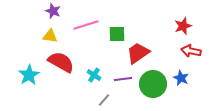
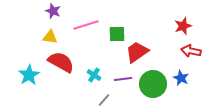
yellow triangle: moved 1 px down
red trapezoid: moved 1 px left, 1 px up
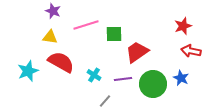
green square: moved 3 px left
cyan star: moved 1 px left, 4 px up; rotated 10 degrees clockwise
gray line: moved 1 px right, 1 px down
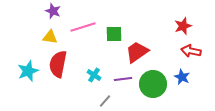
pink line: moved 3 px left, 2 px down
red semicircle: moved 3 px left, 2 px down; rotated 108 degrees counterclockwise
blue star: moved 1 px right, 1 px up
